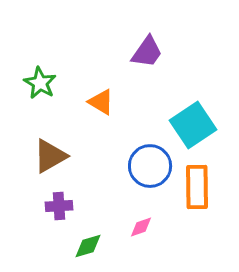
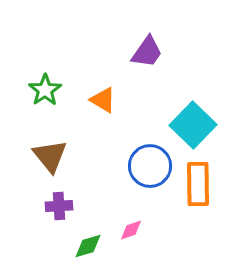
green star: moved 5 px right, 7 px down; rotated 8 degrees clockwise
orange triangle: moved 2 px right, 2 px up
cyan square: rotated 12 degrees counterclockwise
brown triangle: rotated 39 degrees counterclockwise
orange rectangle: moved 1 px right, 3 px up
pink diamond: moved 10 px left, 3 px down
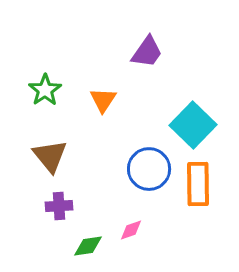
orange triangle: rotated 32 degrees clockwise
blue circle: moved 1 px left, 3 px down
green diamond: rotated 8 degrees clockwise
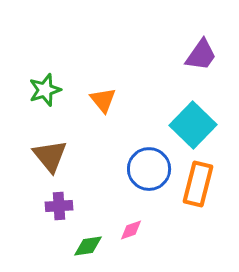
purple trapezoid: moved 54 px right, 3 px down
green star: rotated 16 degrees clockwise
orange triangle: rotated 12 degrees counterclockwise
orange rectangle: rotated 15 degrees clockwise
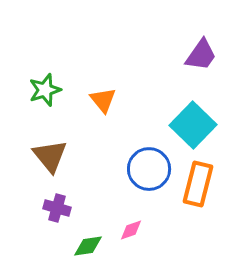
purple cross: moved 2 px left, 2 px down; rotated 20 degrees clockwise
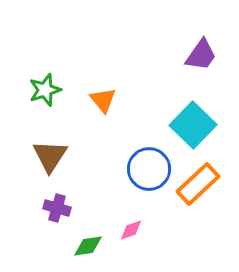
brown triangle: rotated 12 degrees clockwise
orange rectangle: rotated 33 degrees clockwise
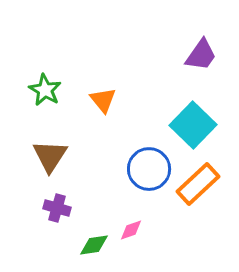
green star: rotated 24 degrees counterclockwise
green diamond: moved 6 px right, 1 px up
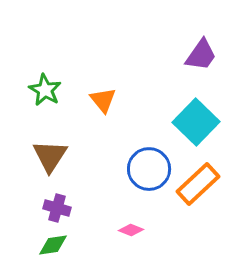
cyan square: moved 3 px right, 3 px up
pink diamond: rotated 40 degrees clockwise
green diamond: moved 41 px left
